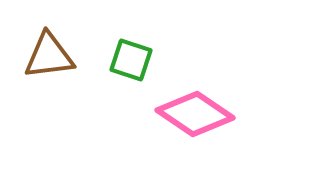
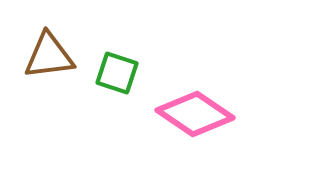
green square: moved 14 px left, 13 px down
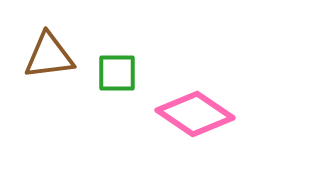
green square: rotated 18 degrees counterclockwise
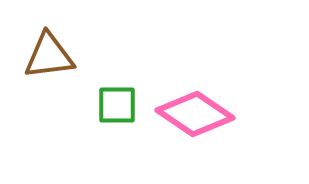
green square: moved 32 px down
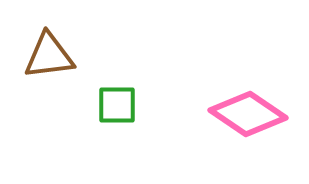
pink diamond: moved 53 px right
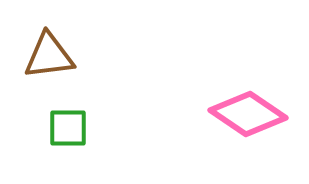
green square: moved 49 px left, 23 px down
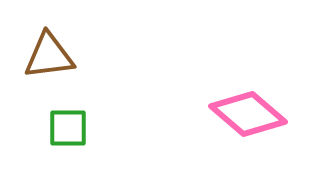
pink diamond: rotated 6 degrees clockwise
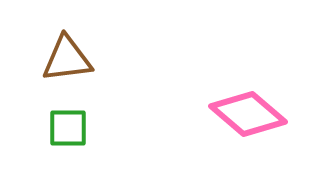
brown triangle: moved 18 px right, 3 px down
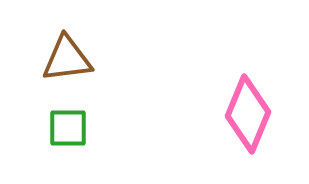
pink diamond: rotated 72 degrees clockwise
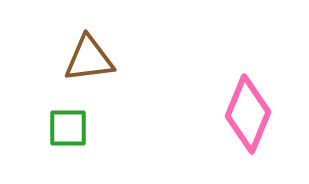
brown triangle: moved 22 px right
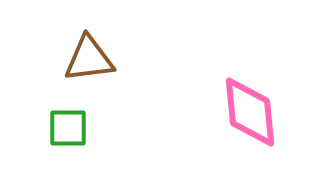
pink diamond: moved 2 px right, 2 px up; rotated 28 degrees counterclockwise
